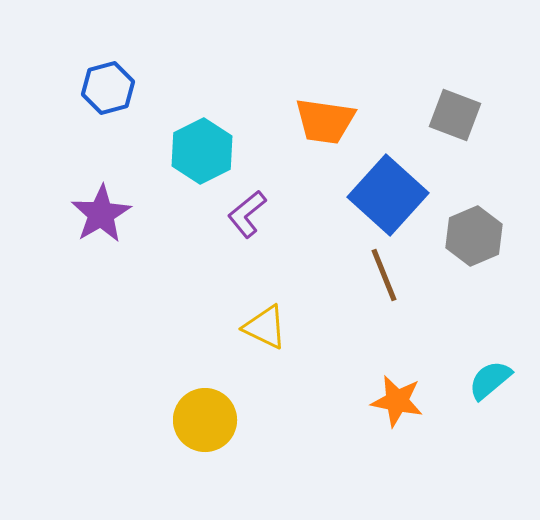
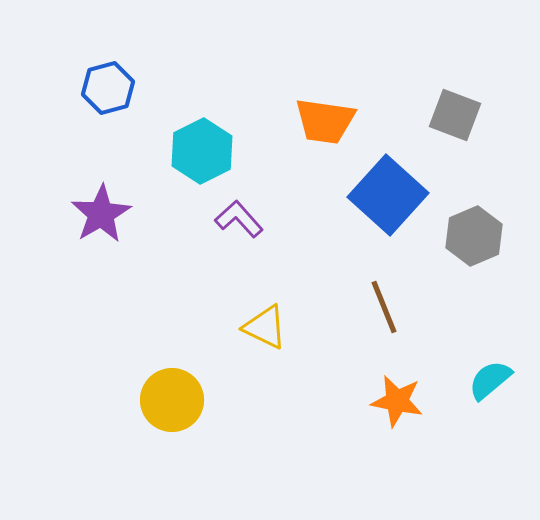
purple L-shape: moved 8 px left, 5 px down; rotated 87 degrees clockwise
brown line: moved 32 px down
yellow circle: moved 33 px left, 20 px up
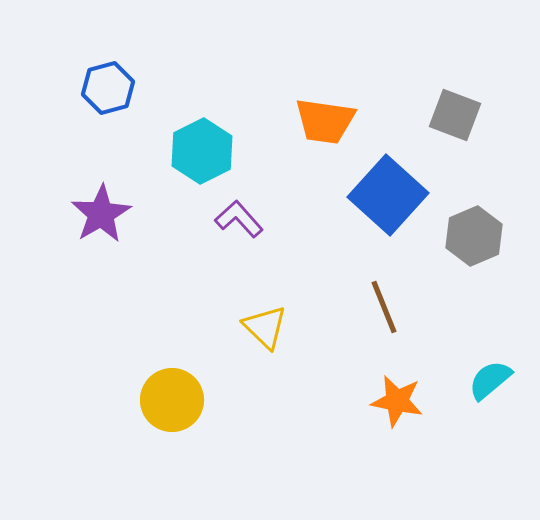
yellow triangle: rotated 18 degrees clockwise
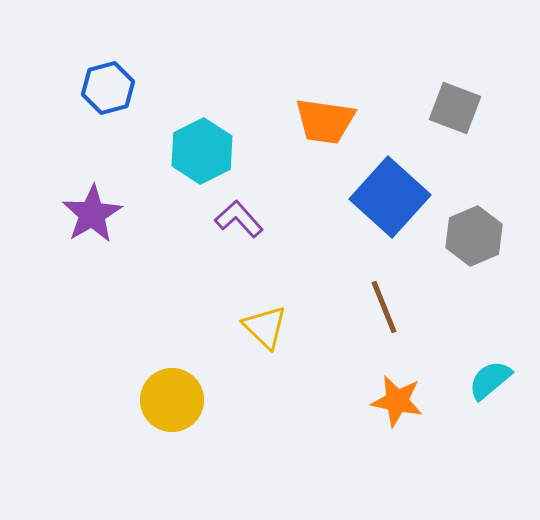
gray square: moved 7 px up
blue square: moved 2 px right, 2 px down
purple star: moved 9 px left
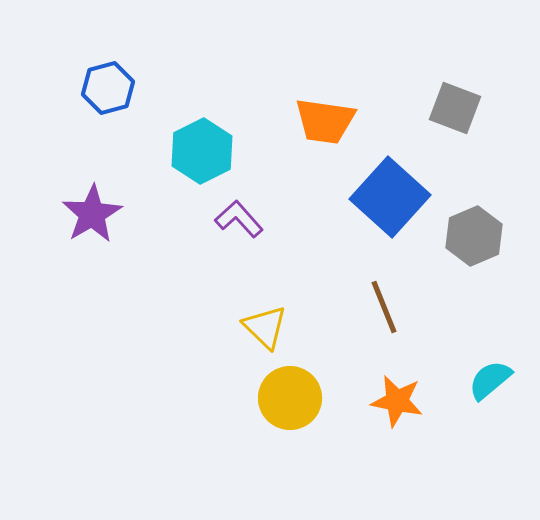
yellow circle: moved 118 px right, 2 px up
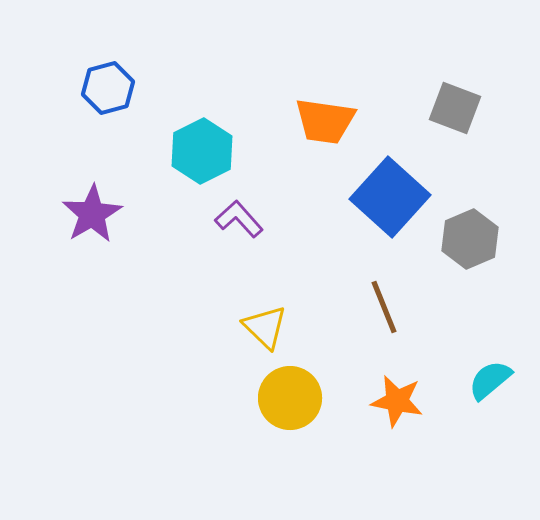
gray hexagon: moved 4 px left, 3 px down
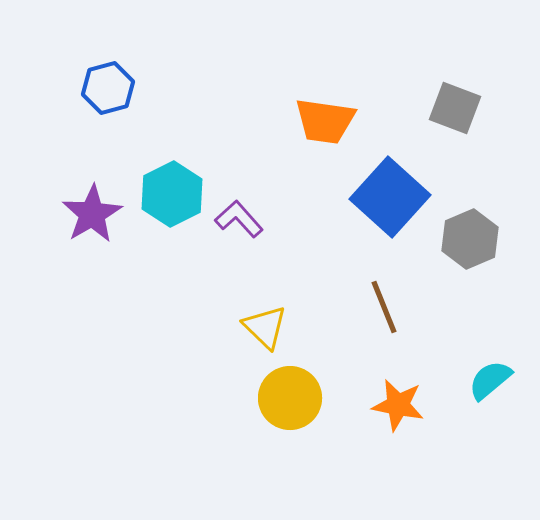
cyan hexagon: moved 30 px left, 43 px down
orange star: moved 1 px right, 4 px down
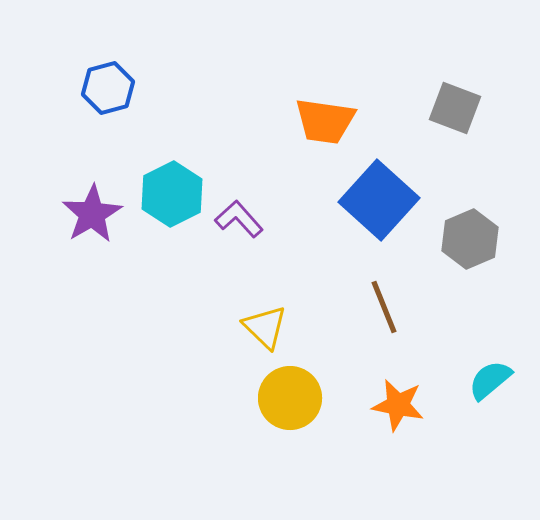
blue square: moved 11 px left, 3 px down
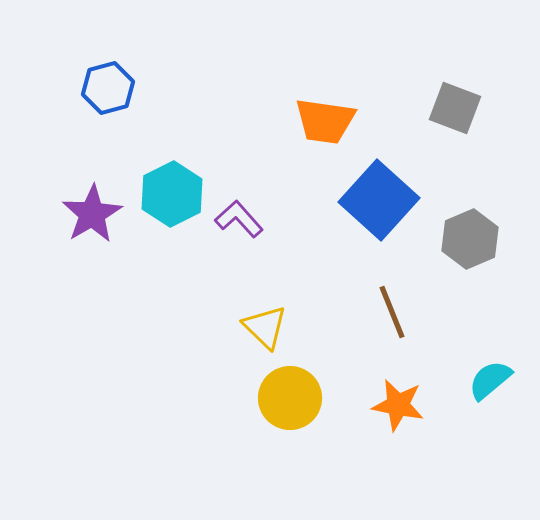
brown line: moved 8 px right, 5 px down
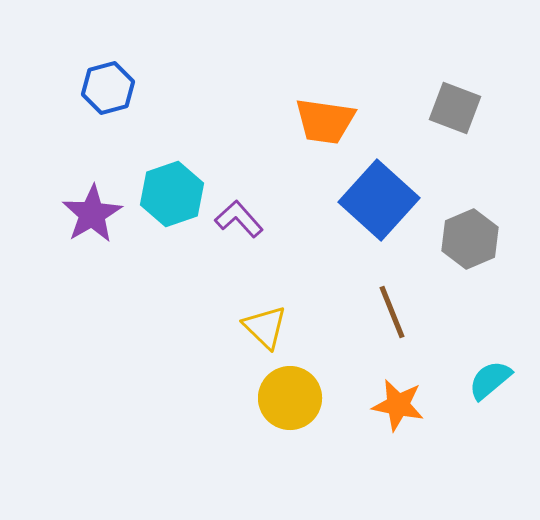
cyan hexagon: rotated 8 degrees clockwise
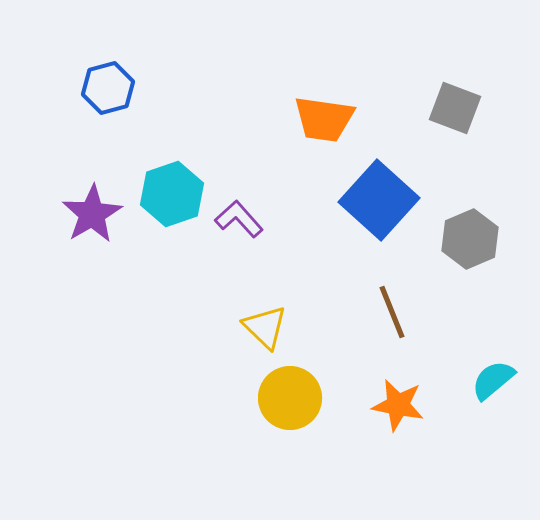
orange trapezoid: moved 1 px left, 2 px up
cyan semicircle: moved 3 px right
